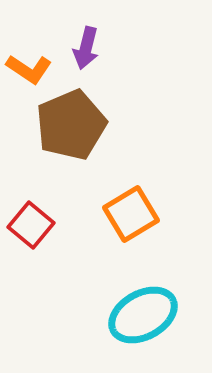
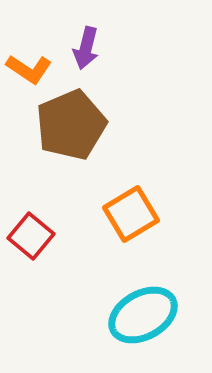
red square: moved 11 px down
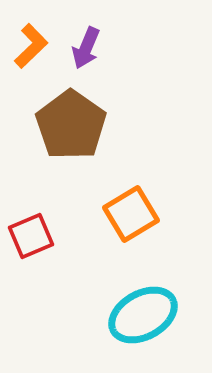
purple arrow: rotated 9 degrees clockwise
orange L-shape: moved 2 px right, 23 px up; rotated 78 degrees counterclockwise
brown pentagon: rotated 14 degrees counterclockwise
red square: rotated 27 degrees clockwise
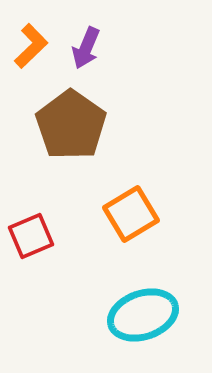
cyan ellipse: rotated 10 degrees clockwise
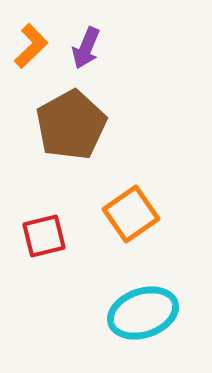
brown pentagon: rotated 8 degrees clockwise
orange square: rotated 4 degrees counterclockwise
red square: moved 13 px right; rotated 9 degrees clockwise
cyan ellipse: moved 2 px up
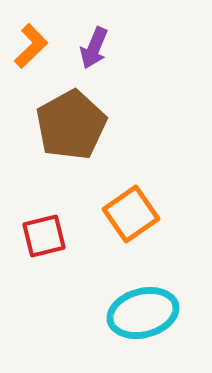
purple arrow: moved 8 px right
cyan ellipse: rotated 4 degrees clockwise
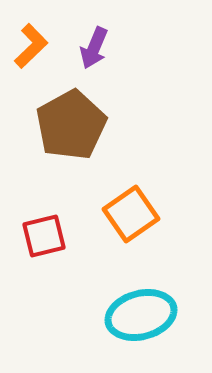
cyan ellipse: moved 2 px left, 2 px down
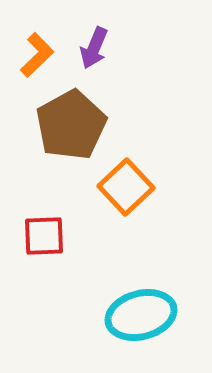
orange L-shape: moved 6 px right, 9 px down
orange square: moved 5 px left, 27 px up; rotated 8 degrees counterclockwise
red square: rotated 12 degrees clockwise
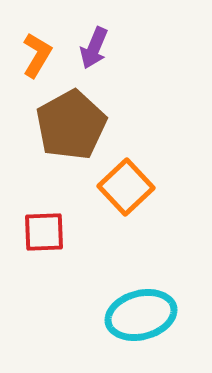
orange L-shape: rotated 15 degrees counterclockwise
red square: moved 4 px up
